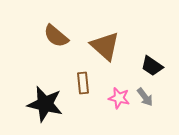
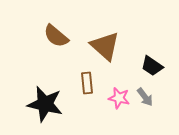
brown rectangle: moved 4 px right
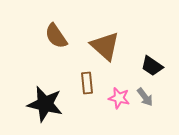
brown semicircle: rotated 16 degrees clockwise
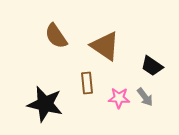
brown triangle: rotated 8 degrees counterclockwise
pink star: rotated 10 degrees counterclockwise
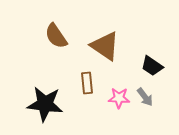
black star: rotated 6 degrees counterclockwise
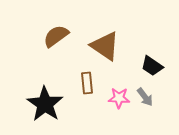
brown semicircle: rotated 88 degrees clockwise
black star: rotated 27 degrees clockwise
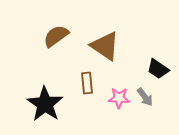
black trapezoid: moved 6 px right, 3 px down
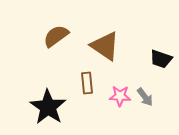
black trapezoid: moved 3 px right, 10 px up; rotated 15 degrees counterclockwise
pink star: moved 1 px right, 2 px up
black star: moved 3 px right, 3 px down
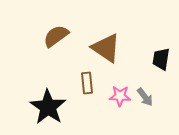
brown triangle: moved 1 px right, 2 px down
black trapezoid: rotated 80 degrees clockwise
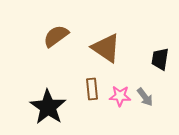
black trapezoid: moved 1 px left
brown rectangle: moved 5 px right, 6 px down
